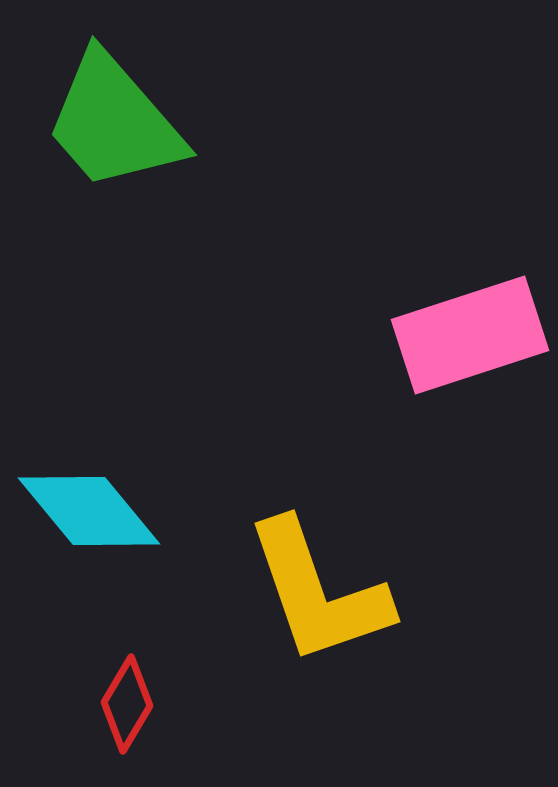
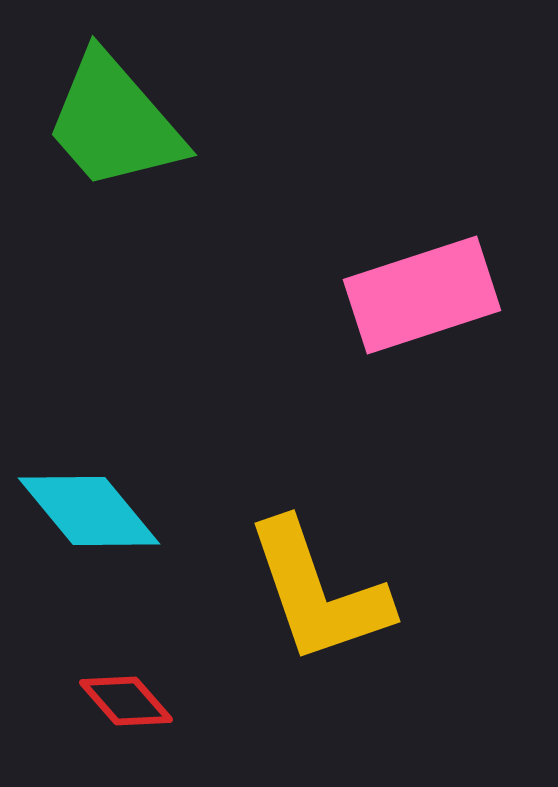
pink rectangle: moved 48 px left, 40 px up
red diamond: moved 1 px left, 3 px up; rotated 72 degrees counterclockwise
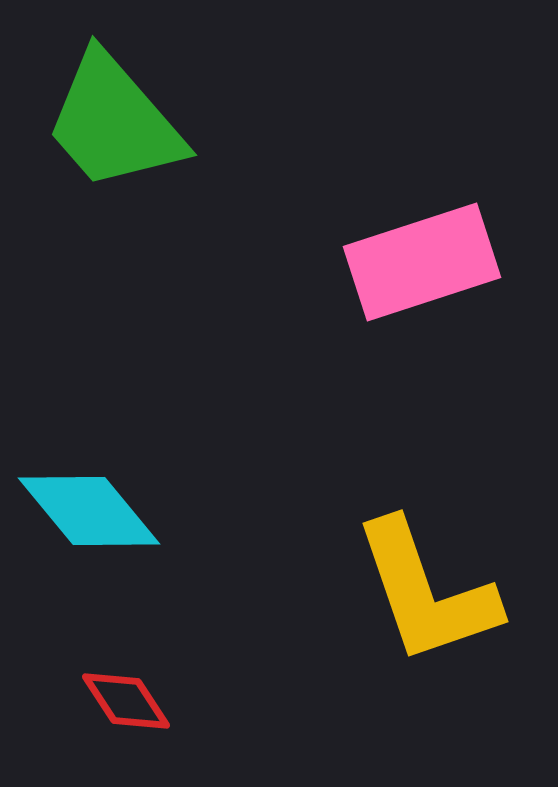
pink rectangle: moved 33 px up
yellow L-shape: moved 108 px right
red diamond: rotated 8 degrees clockwise
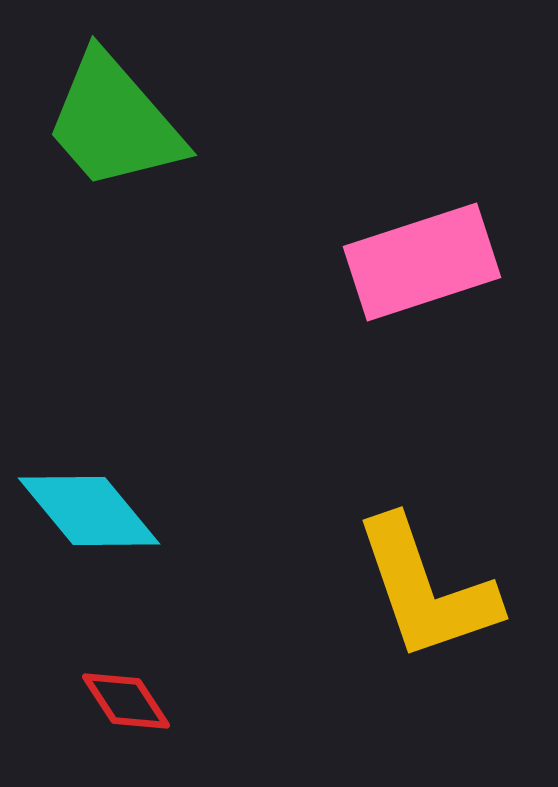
yellow L-shape: moved 3 px up
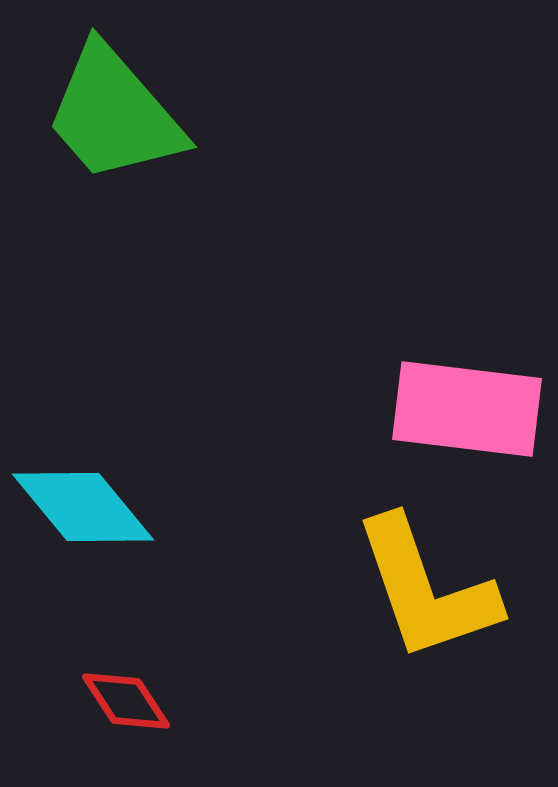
green trapezoid: moved 8 px up
pink rectangle: moved 45 px right, 147 px down; rotated 25 degrees clockwise
cyan diamond: moved 6 px left, 4 px up
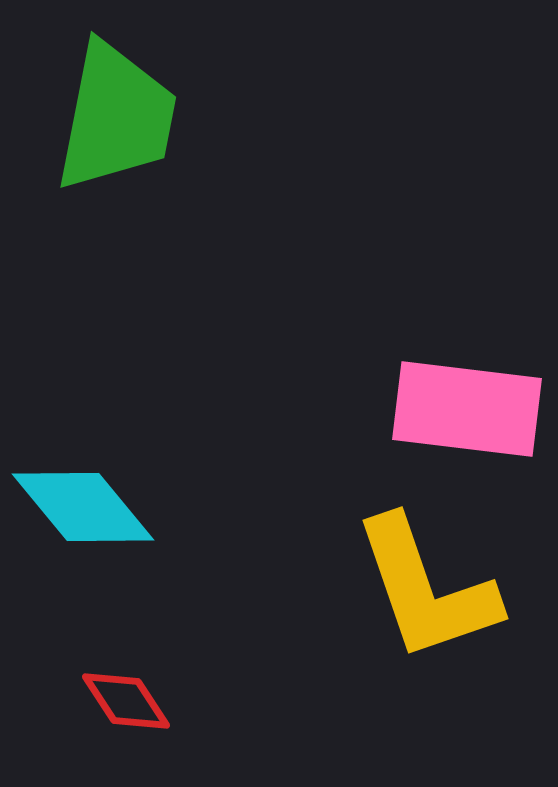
green trapezoid: moved 2 px right, 3 px down; rotated 128 degrees counterclockwise
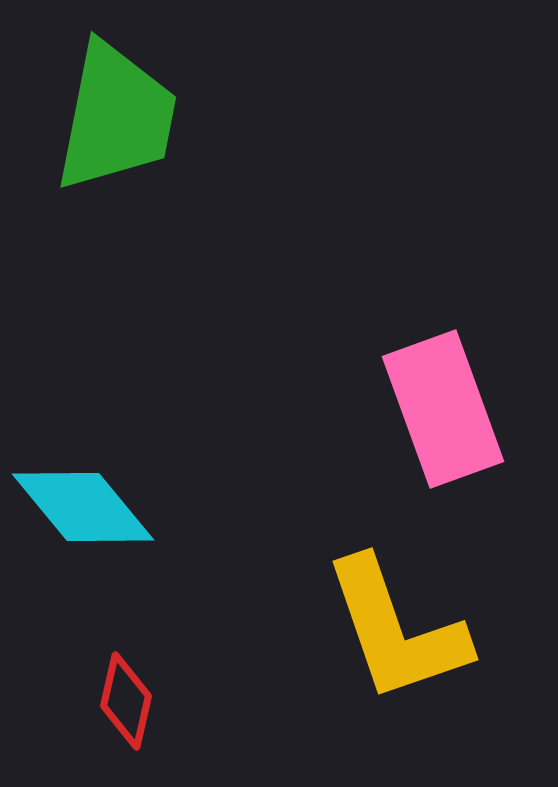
pink rectangle: moved 24 px left; rotated 63 degrees clockwise
yellow L-shape: moved 30 px left, 41 px down
red diamond: rotated 46 degrees clockwise
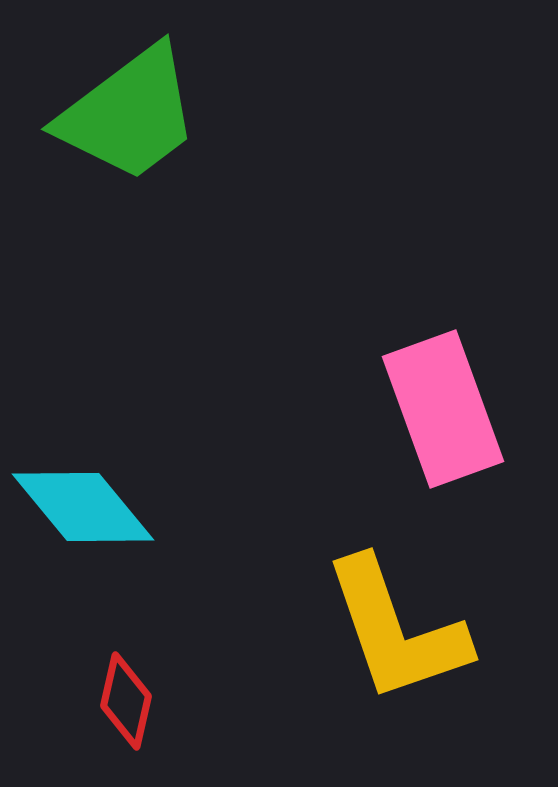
green trapezoid: moved 13 px right, 3 px up; rotated 42 degrees clockwise
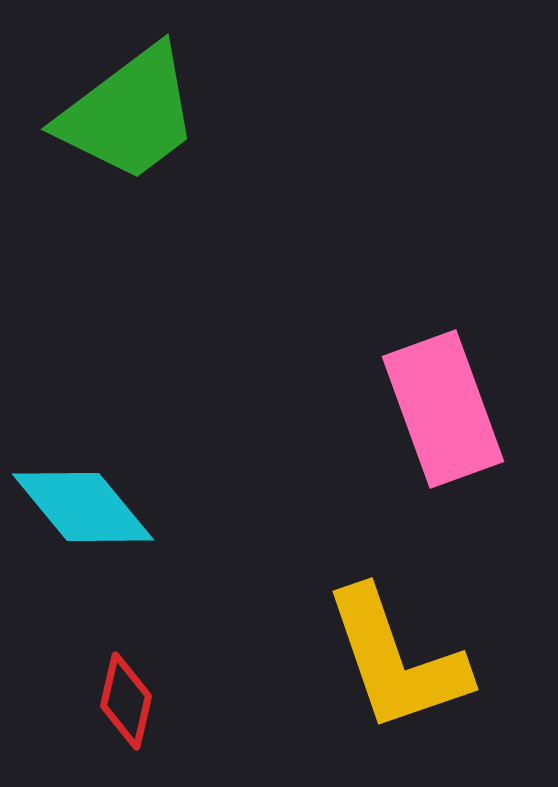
yellow L-shape: moved 30 px down
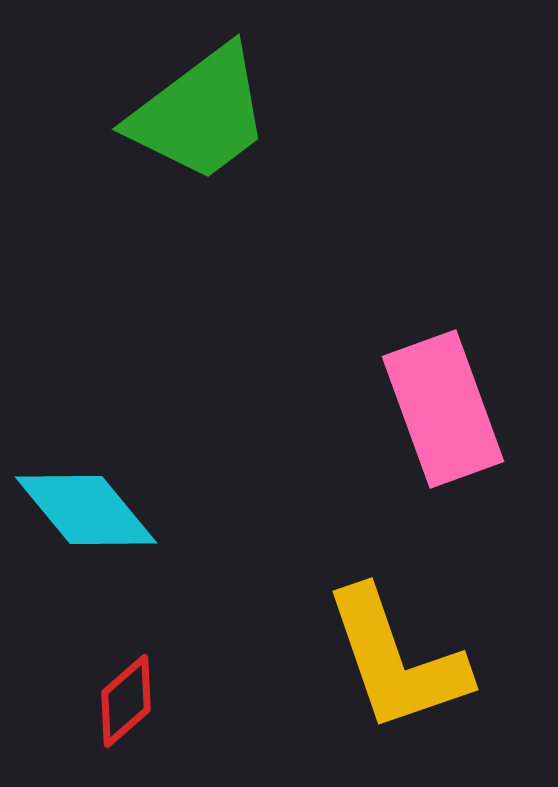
green trapezoid: moved 71 px right
cyan diamond: moved 3 px right, 3 px down
red diamond: rotated 36 degrees clockwise
